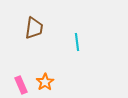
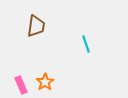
brown trapezoid: moved 2 px right, 2 px up
cyan line: moved 9 px right, 2 px down; rotated 12 degrees counterclockwise
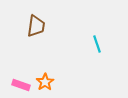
cyan line: moved 11 px right
pink rectangle: rotated 48 degrees counterclockwise
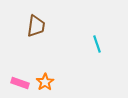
pink rectangle: moved 1 px left, 2 px up
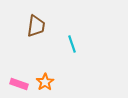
cyan line: moved 25 px left
pink rectangle: moved 1 px left, 1 px down
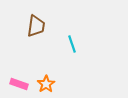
orange star: moved 1 px right, 2 px down
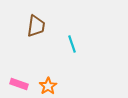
orange star: moved 2 px right, 2 px down
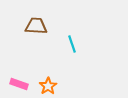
brown trapezoid: rotated 95 degrees counterclockwise
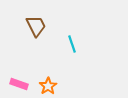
brown trapezoid: rotated 60 degrees clockwise
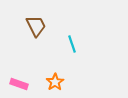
orange star: moved 7 px right, 4 px up
